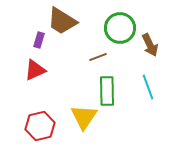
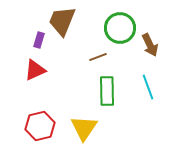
brown trapezoid: rotated 80 degrees clockwise
yellow triangle: moved 11 px down
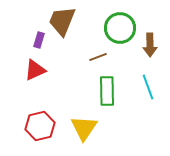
brown arrow: rotated 25 degrees clockwise
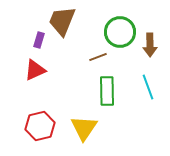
green circle: moved 4 px down
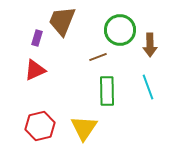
green circle: moved 2 px up
purple rectangle: moved 2 px left, 2 px up
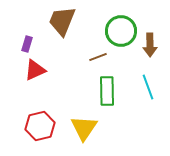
green circle: moved 1 px right, 1 px down
purple rectangle: moved 10 px left, 6 px down
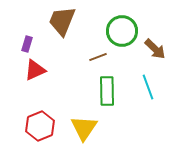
green circle: moved 1 px right
brown arrow: moved 5 px right, 4 px down; rotated 45 degrees counterclockwise
red hexagon: rotated 8 degrees counterclockwise
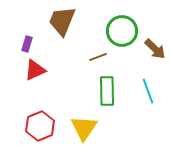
cyan line: moved 4 px down
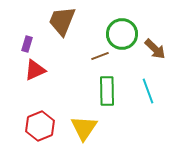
green circle: moved 3 px down
brown line: moved 2 px right, 1 px up
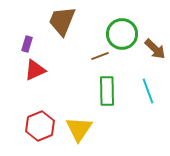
yellow triangle: moved 5 px left, 1 px down
